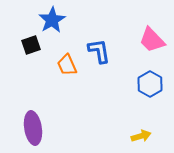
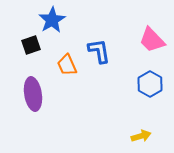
purple ellipse: moved 34 px up
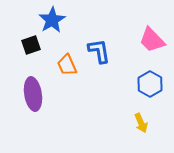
yellow arrow: moved 13 px up; rotated 84 degrees clockwise
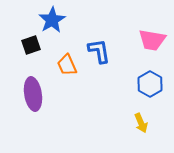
pink trapezoid: rotated 36 degrees counterclockwise
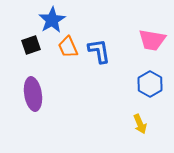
orange trapezoid: moved 1 px right, 18 px up
yellow arrow: moved 1 px left, 1 px down
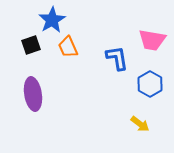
blue L-shape: moved 18 px right, 7 px down
yellow arrow: rotated 30 degrees counterclockwise
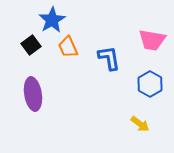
black square: rotated 18 degrees counterclockwise
blue L-shape: moved 8 px left
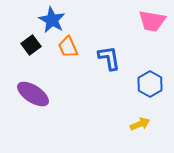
blue star: rotated 12 degrees counterclockwise
pink trapezoid: moved 19 px up
purple ellipse: rotated 48 degrees counterclockwise
yellow arrow: rotated 60 degrees counterclockwise
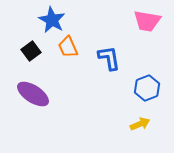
pink trapezoid: moved 5 px left
black square: moved 6 px down
blue hexagon: moved 3 px left, 4 px down; rotated 10 degrees clockwise
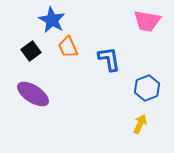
blue L-shape: moved 1 px down
yellow arrow: rotated 42 degrees counterclockwise
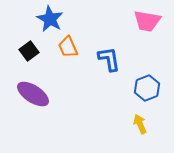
blue star: moved 2 px left, 1 px up
black square: moved 2 px left
yellow arrow: rotated 48 degrees counterclockwise
